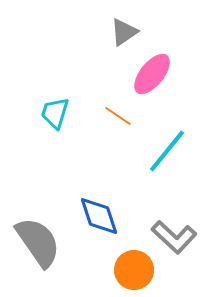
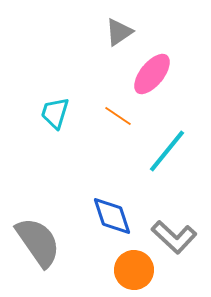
gray triangle: moved 5 px left
blue diamond: moved 13 px right
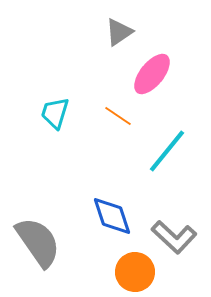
orange circle: moved 1 px right, 2 px down
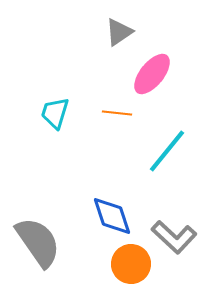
orange line: moved 1 px left, 3 px up; rotated 28 degrees counterclockwise
orange circle: moved 4 px left, 8 px up
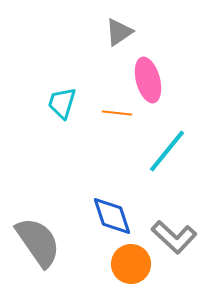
pink ellipse: moved 4 px left, 6 px down; rotated 54 degrees counterclockwise
cyan trapezoid: moved 7 px right, 10 px up
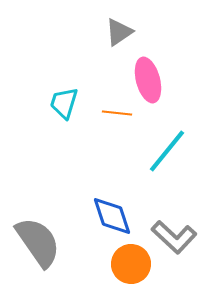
cyan trapezoid: moved 2 px right
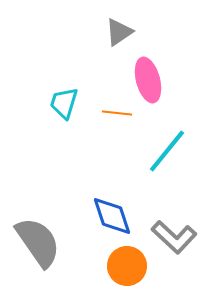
orange circle: moved 4 px left, 2 px down
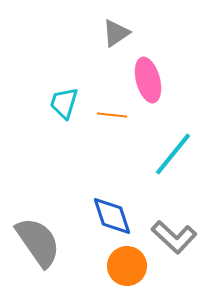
gray triangle: moved 3 px left, 1 px down
orange line: moved 5 px left, 2 px down
cyan line: moved 6 px right, 3 px down
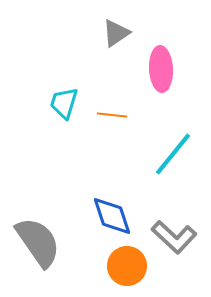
pink ellipse: moved 13 px right, 11 px up; rotated 12 degrees clockwise
